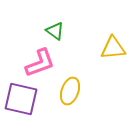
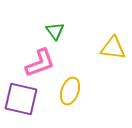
green triangle: rotated 18 degrees clockwise
yellow triangle: rotated 12 degrees clockwise
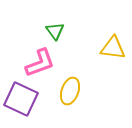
purple square: rotated 12 degrees clockwise
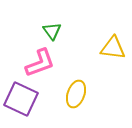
green triangle: moved 3 px left
yellow ellipse: moved 6 px right, 3 px down
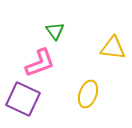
green triangle: moved 3 px right
yellow ellipse: moved 12 px right
purple square: moved 2 px right
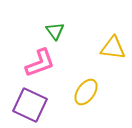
yellow ellipse: moved 2 px left, 2 px up; rotated 16 degrees clockwise
purple square: moved 7 px right, 6 px down
